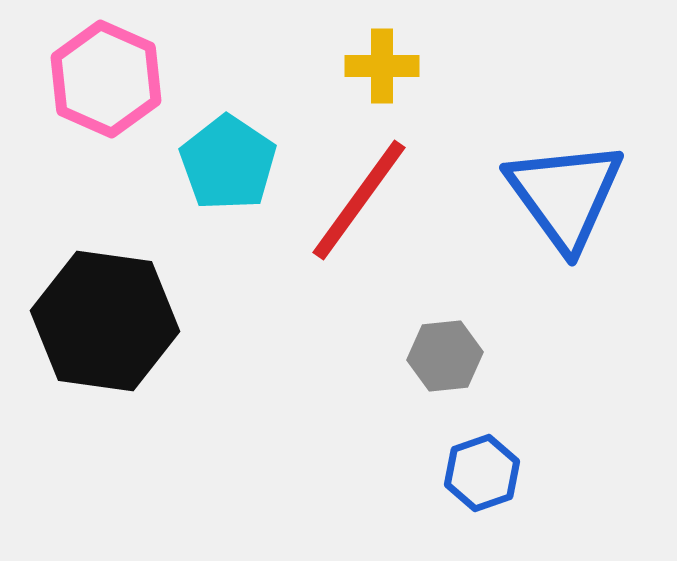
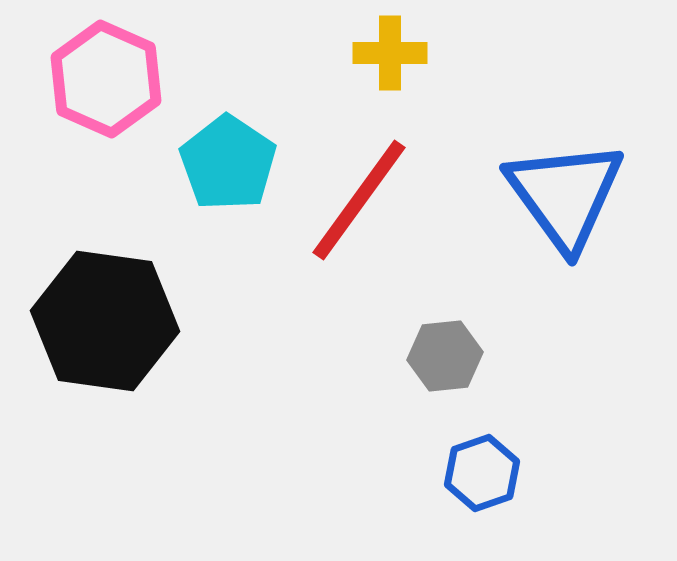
yellow cross: moved 8 px right, 13 px up
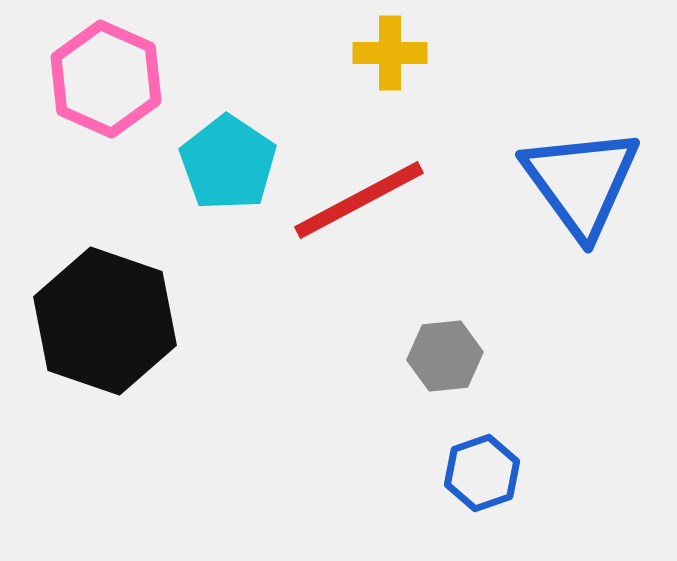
blue triangle: moved 16 px right, 13 px up
red line: rotated 26 degrees clockwise
black hexagon: rotated 11 degrees clockwise
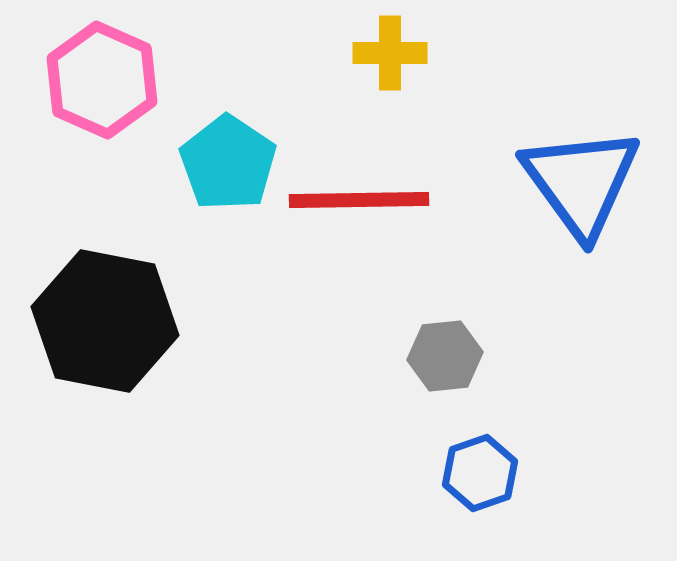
pink hexagon: moved 4 px left, 1 px down
red line: rotated 27 degrees clockwise
black hexagon: rotated 8 degrees counterclockwise
blue hexagon: moved 2 px left
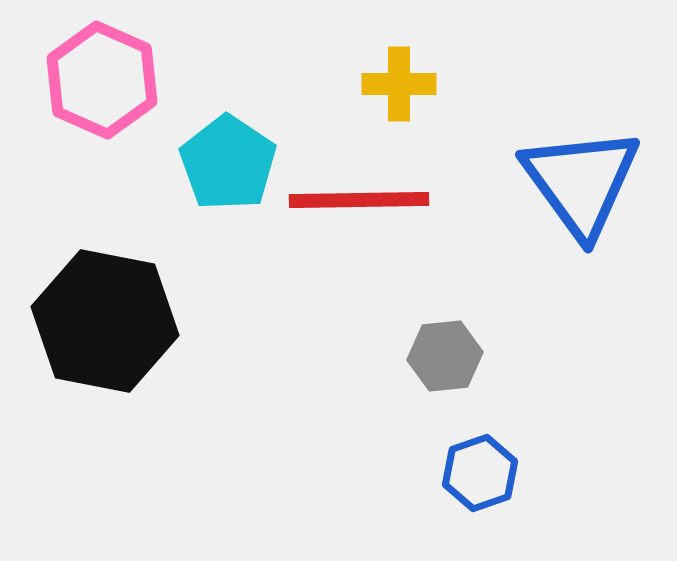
yellow cross: moved 9 px right, 31 px down
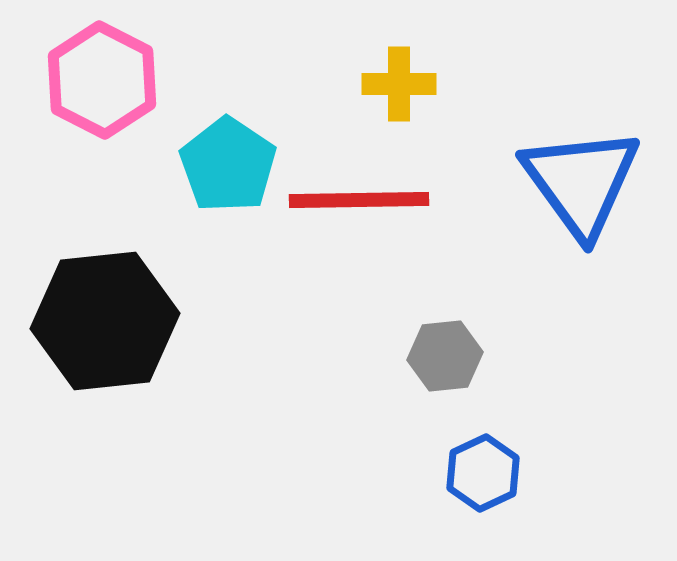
pink hexagon: rotated 3 degrees clockwise
cyan pentagon: moved 2 px down
black hexagon: rotated 17 degrees counterclockwise
blue hexagon: moved 3 px right; rotated 6 degrees counterclockwise
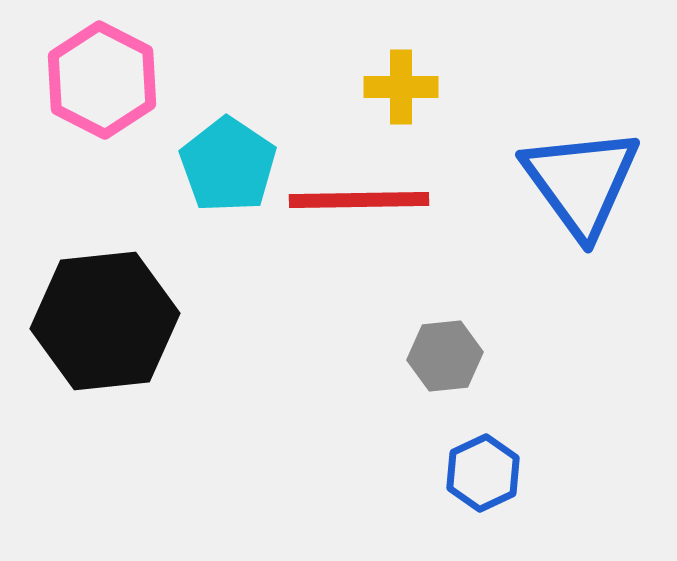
yellow cross: moved 2 px right, 3 px down
